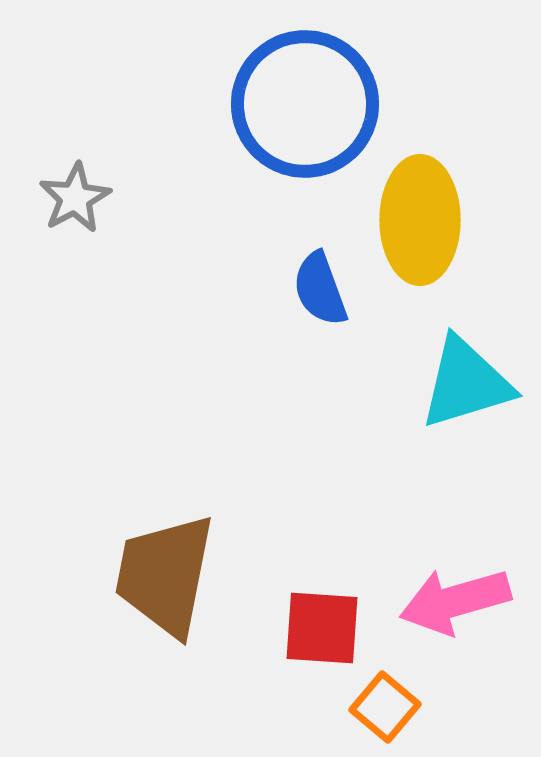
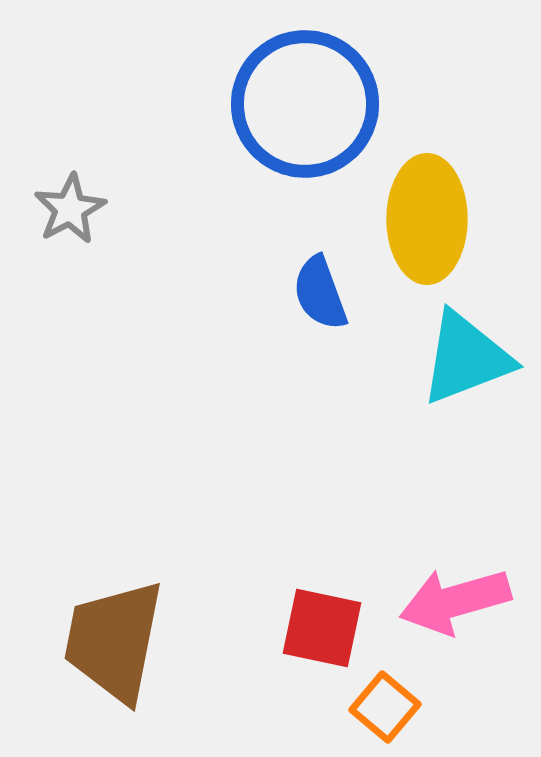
gray star: moved 5 px left, 11 px down
yellow ellipse: moved 7 px right, 1 px up
blue semicircle: moved 4 px down
cyan triangle: moved 25 px up; rotated 4 degrees counterclockwise
brown trapezoid: moved 51 px left, 66 px down
red square: rotated 8 degrees clockwise
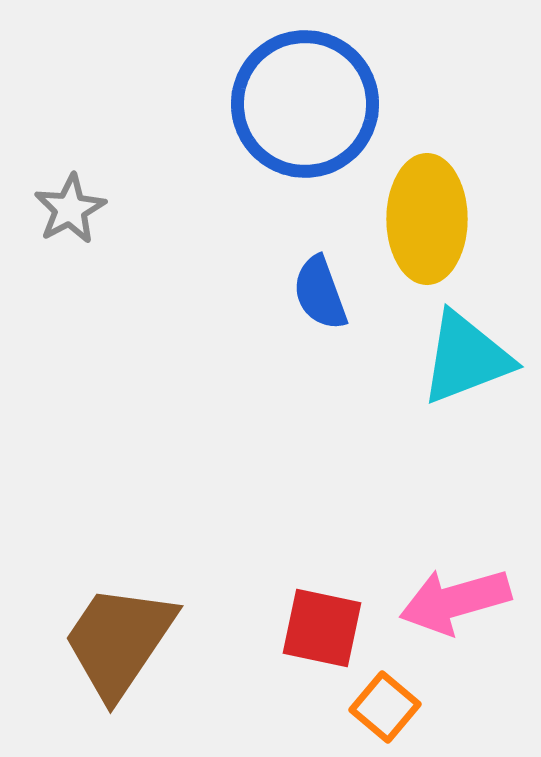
brown trapezoid: moved 5 px right; rotated 23 degrees clockwise
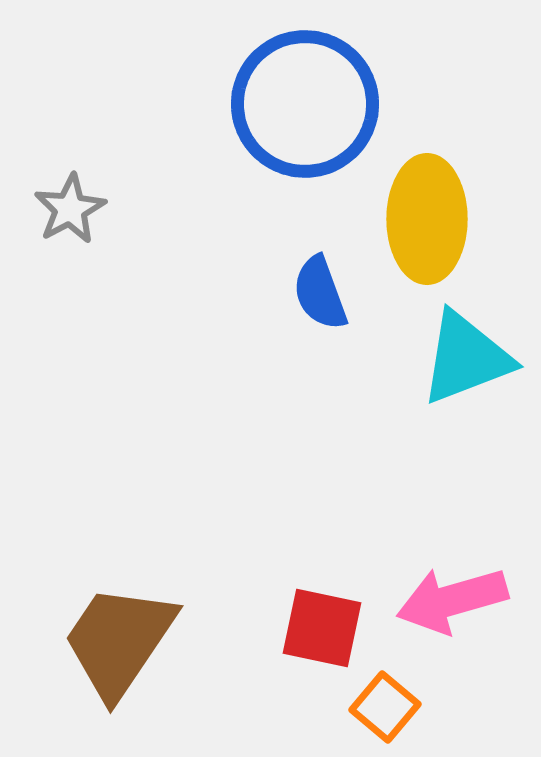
pink arrow: moved 3 px left, 1 px up
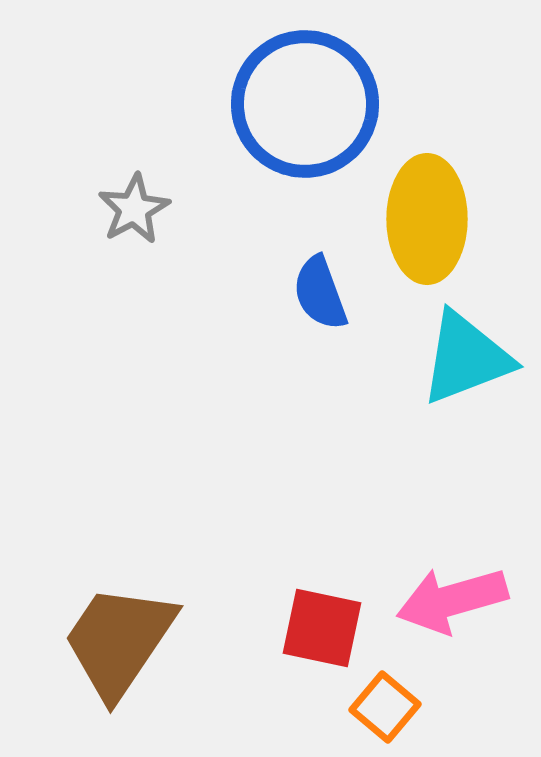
gray star: moved 64 px right
